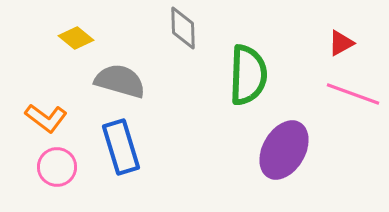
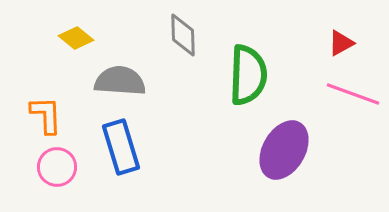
gray diamond: moved 7 px down
gray semicircle: rotated 12 degrees counterclockwise
orange L-shape: moved 3 px up; rotated 129 degrees counterclockwise
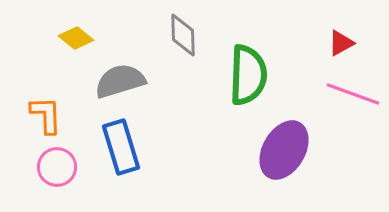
gray semicircle: rotated 21 degrees counterclockwise
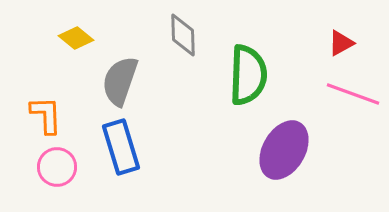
gray semicircle: rotated 54 degrees counterclockwise
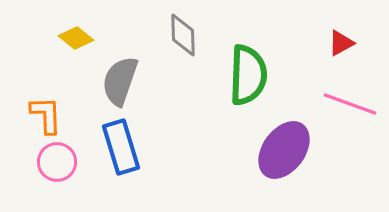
pink line: moved 3 px left, 10 px down
purple ellipse: rotated 6 degrees clockwise
pink circle: moved 5 px up
